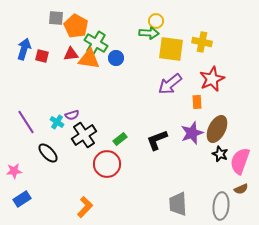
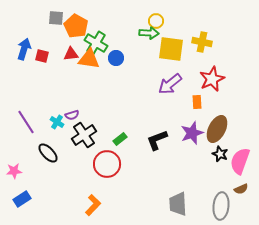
orange L-shape: moved 8 px right, 2 px up
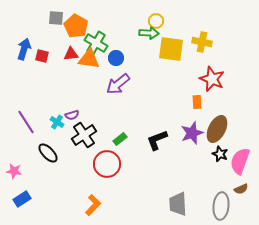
red star: rotated 25 degrees counterclockwise
purple arrow: moved 52 px left
pink star: rotated 14 degrees clockwise
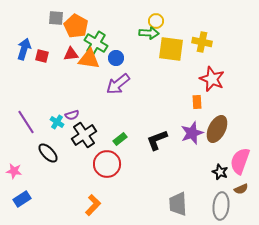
black star: moved 18 px down
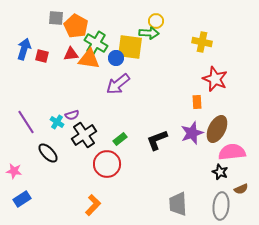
yellow square: moved 41 px left, 2 px up
red star: moved 3 px right
pink semicircle: moved 8 px left, 9 px up; rotated 64 degrees clockwise
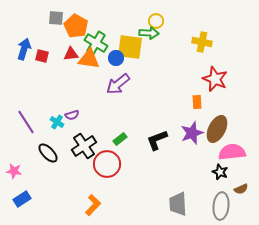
black cross: moved 11 px down
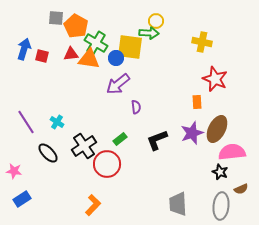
purple semicircle: moved 64 px right, 8 px up; rotated 80 degrees counterclockwise
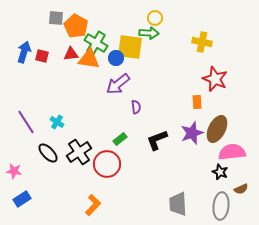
yellow circle: moved 1 px left, 3 px up
blue arrow: moved 3 px down
black cross: moved 5 px left, 6 px down
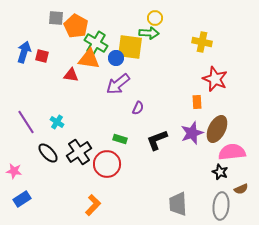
red triangle: moved 21 px down; rotated 14 degrees clockwise
purple semicircle: moved 2 px right, 1 px down; rotated 32 degrees clockwise
green rectangle: rotated 56 degrees clockwise
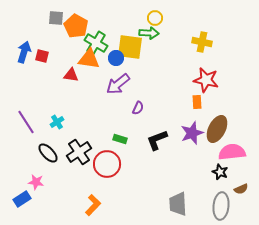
red star: moved 9 px left, 1 px down; rotated 10 degrees counterclockwise
cyan cross: rotated 24 degrees clockwise
pink star: moved 22 px right, 11 px down
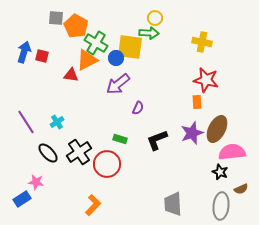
orange triangle: moved 2 px left, 1 px down; rotated 35 degrees counterclockwise
gray trapezoid: moved 5 px left
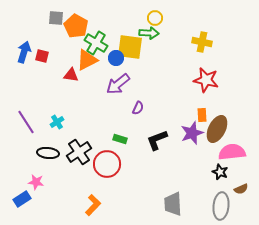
orange rectangle: moved 5 px right, 13 px down
black ellipse: rotated 40 degrees counterclockwise
